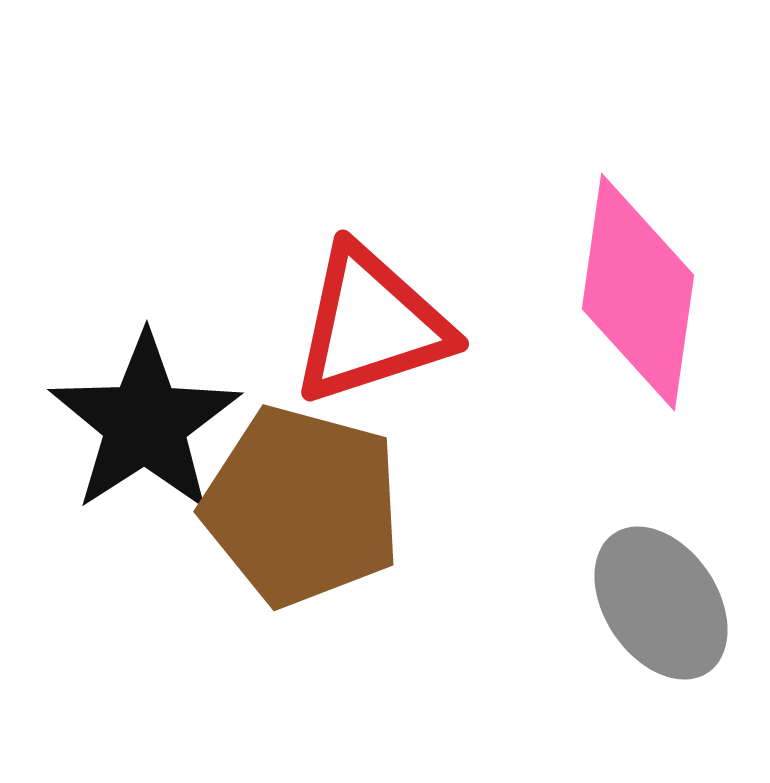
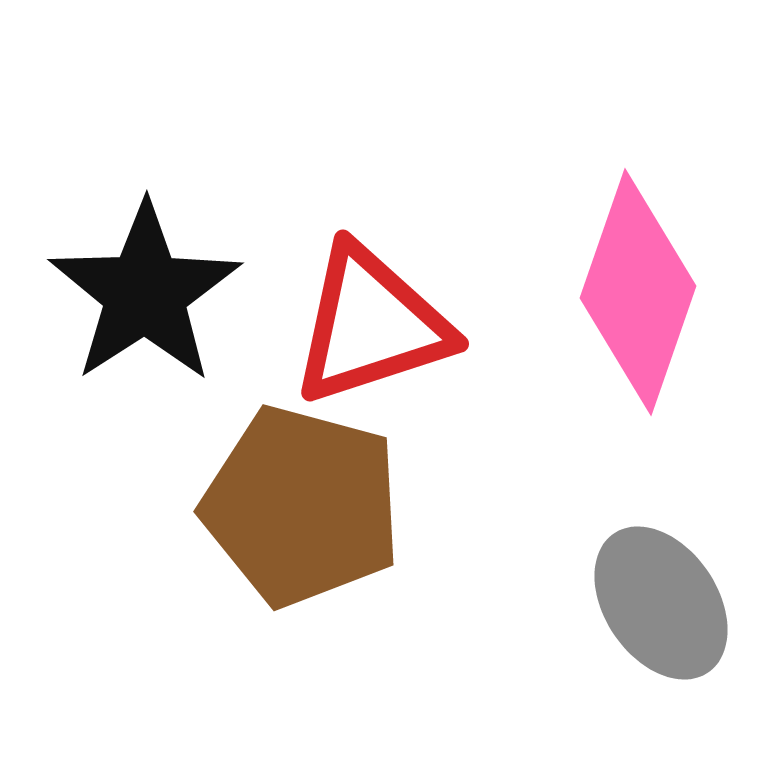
pink diamond: rotated 11 degrees clockwise
black star: moved 130 px up
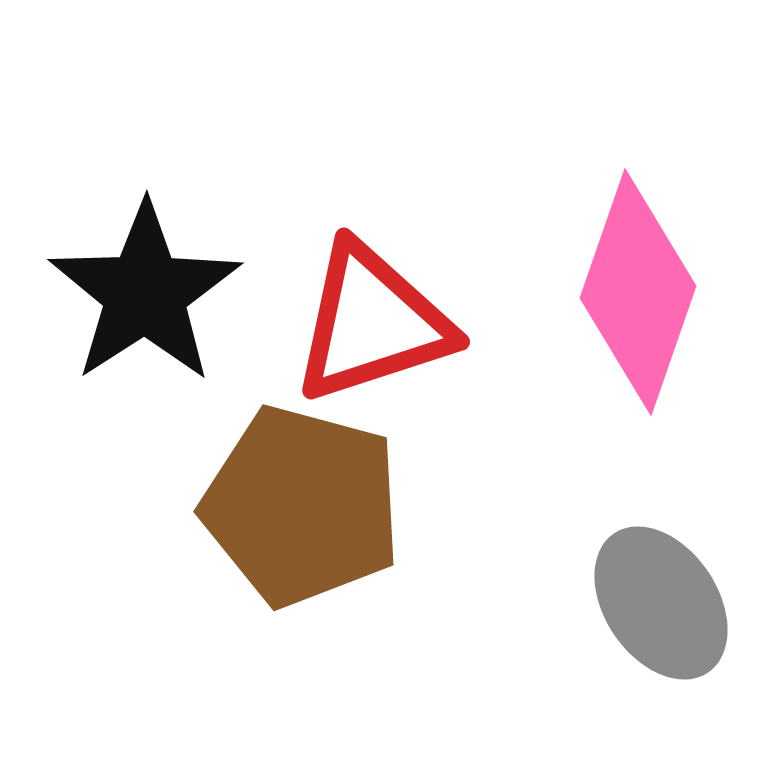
red triangle: moved 1 px right, 2 px up
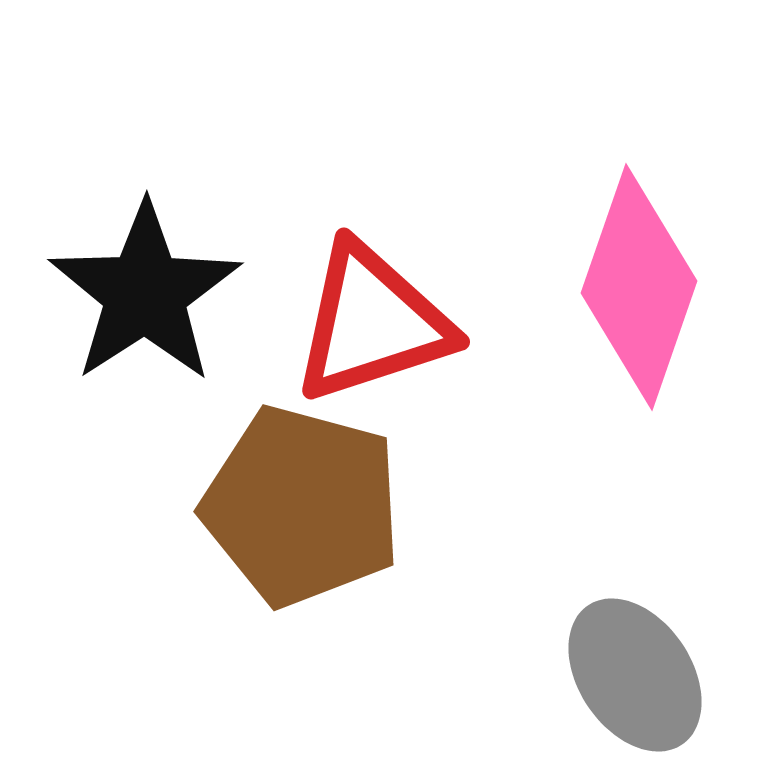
pink diamond: moved 1 px right, 5 px up
gray ellipse: moved 26 px left, 72 px down
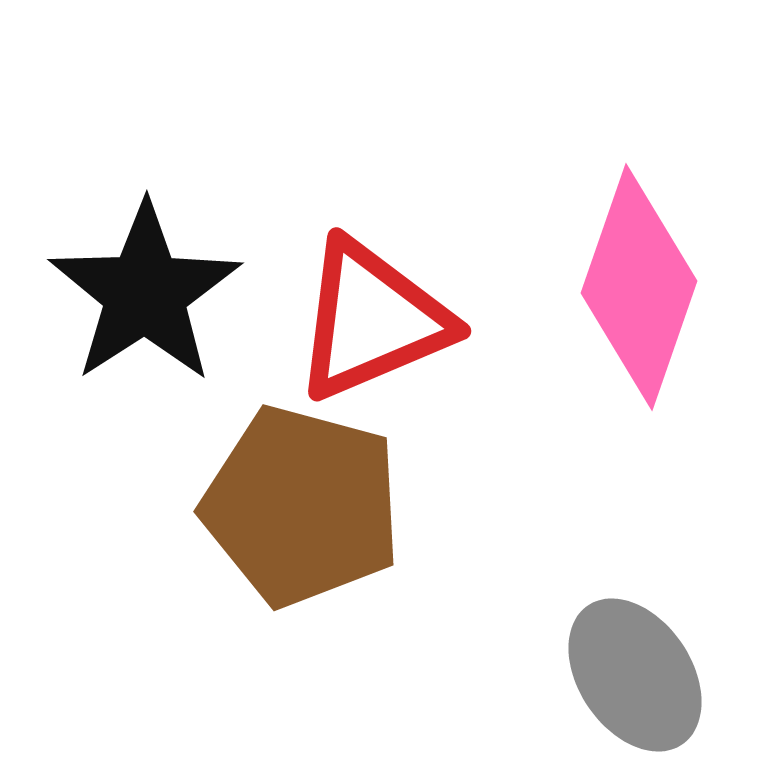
red triangle: moved 3 px up; rotated 5 degrees counterclockwise
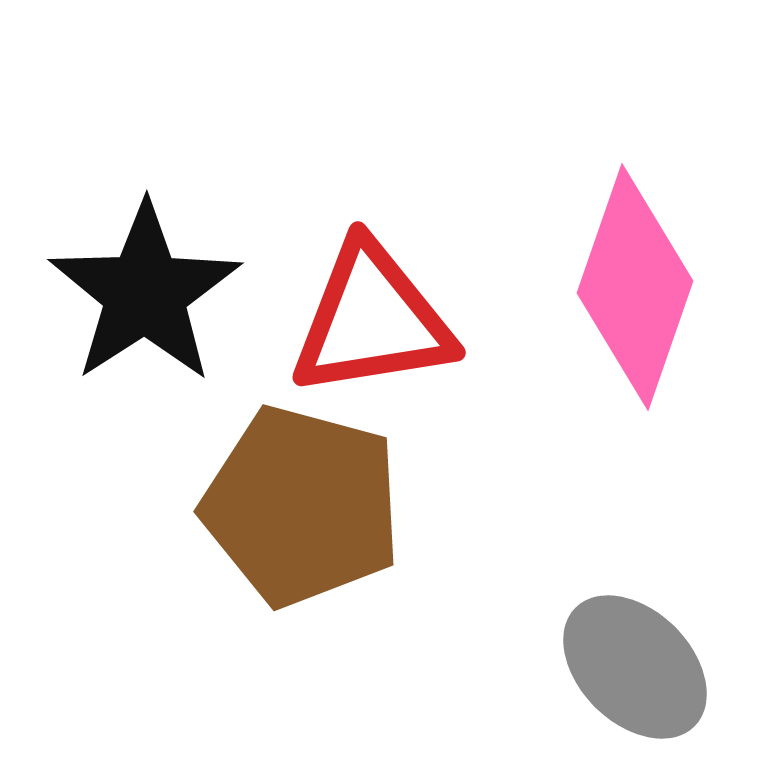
pink diamond: moved 4 px left
red triangle: rotated 14 degrees clockwise
gray ellipse: moved 8 px up; rotated 11 degrees counterclockwise
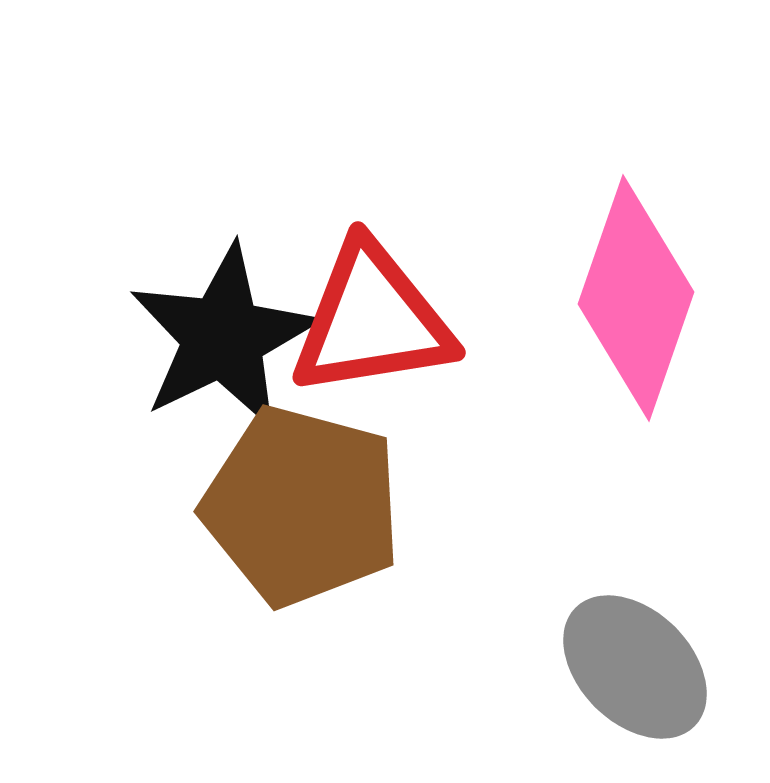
pink diamond: moved 1 px right, 11 px down
black star: moved 78 px right, 44 px down; rotated 7 degrees clockwise
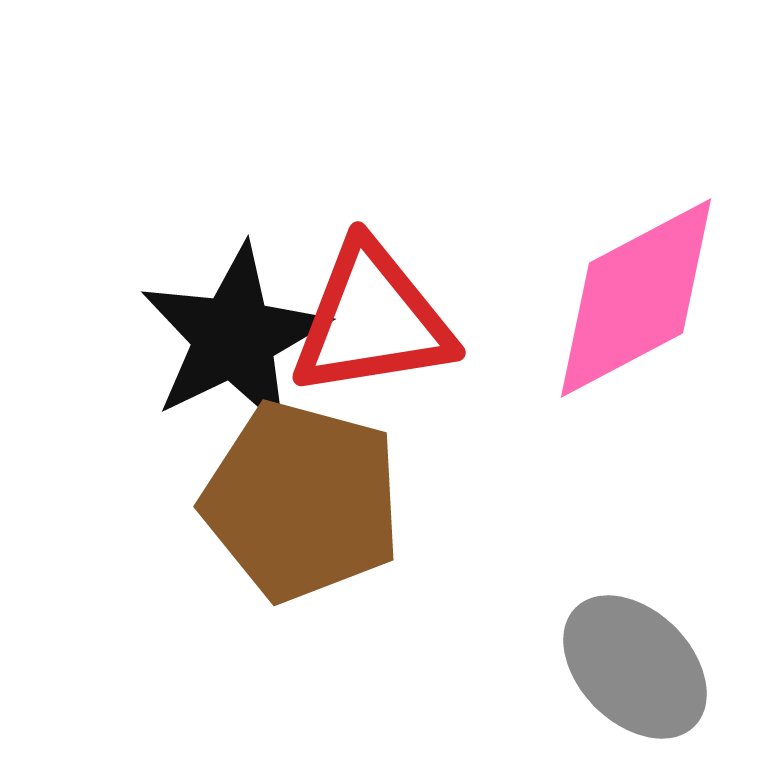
pink diamond: rotated 43 degrees clockwise
black star: moved 11 px right
brown pentagon: moved 5 px up
